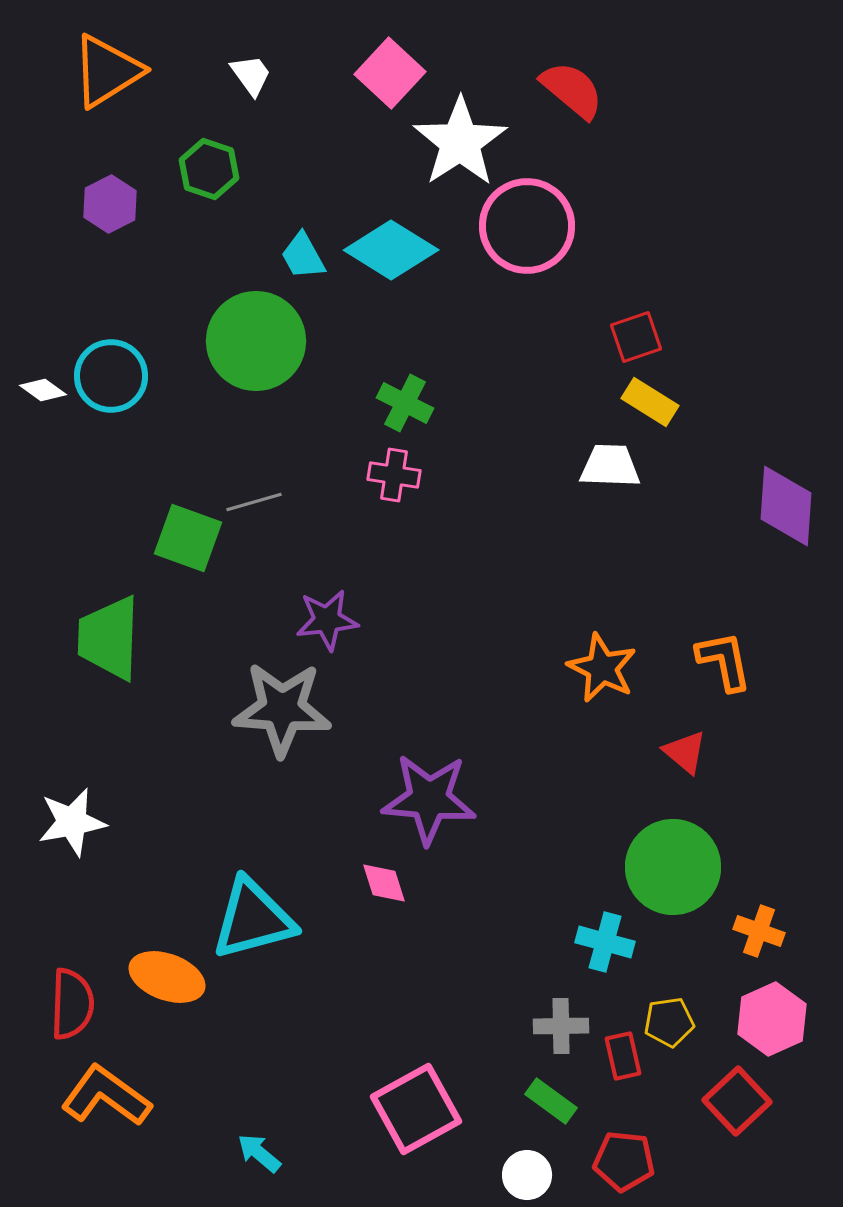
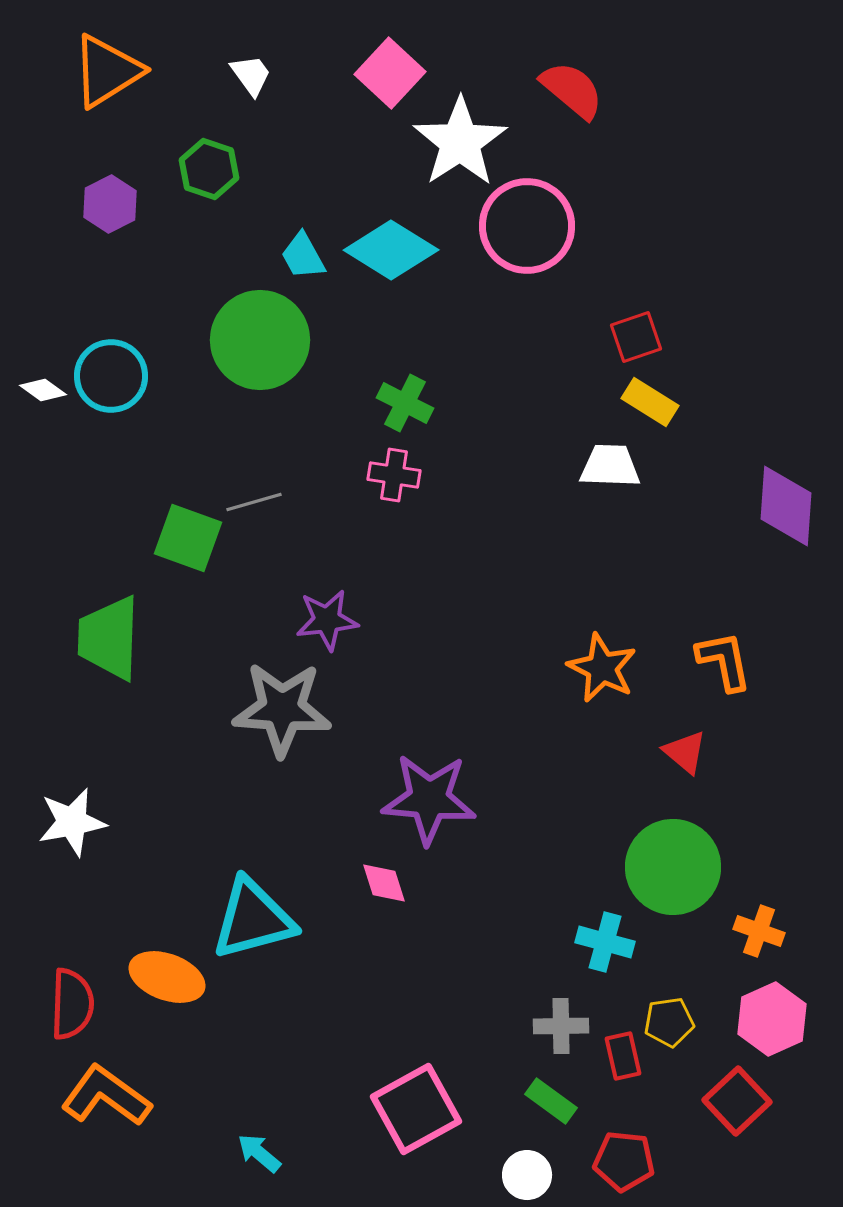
green circle at (256, 341): moved 4 px right, 1 px up
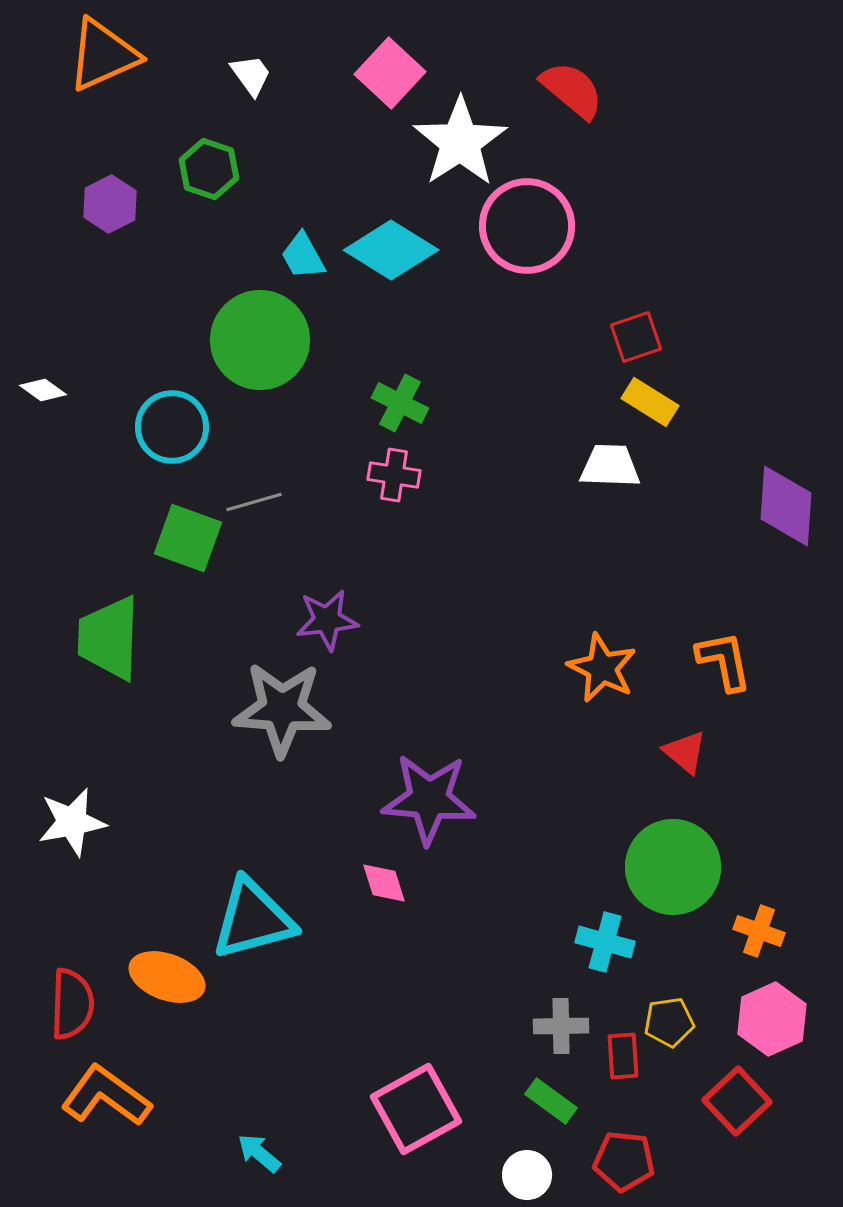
orange triangle at (107, 71): moved 4 px left, 16 px up; rotated 8 degrees clockwise
cyan circle at (111, 376): moved 61 px right, 51 px down
green cross at (405, 403): moved 5 px left
red rectangle at (623, 1056): rotated 9 degrees clockwise
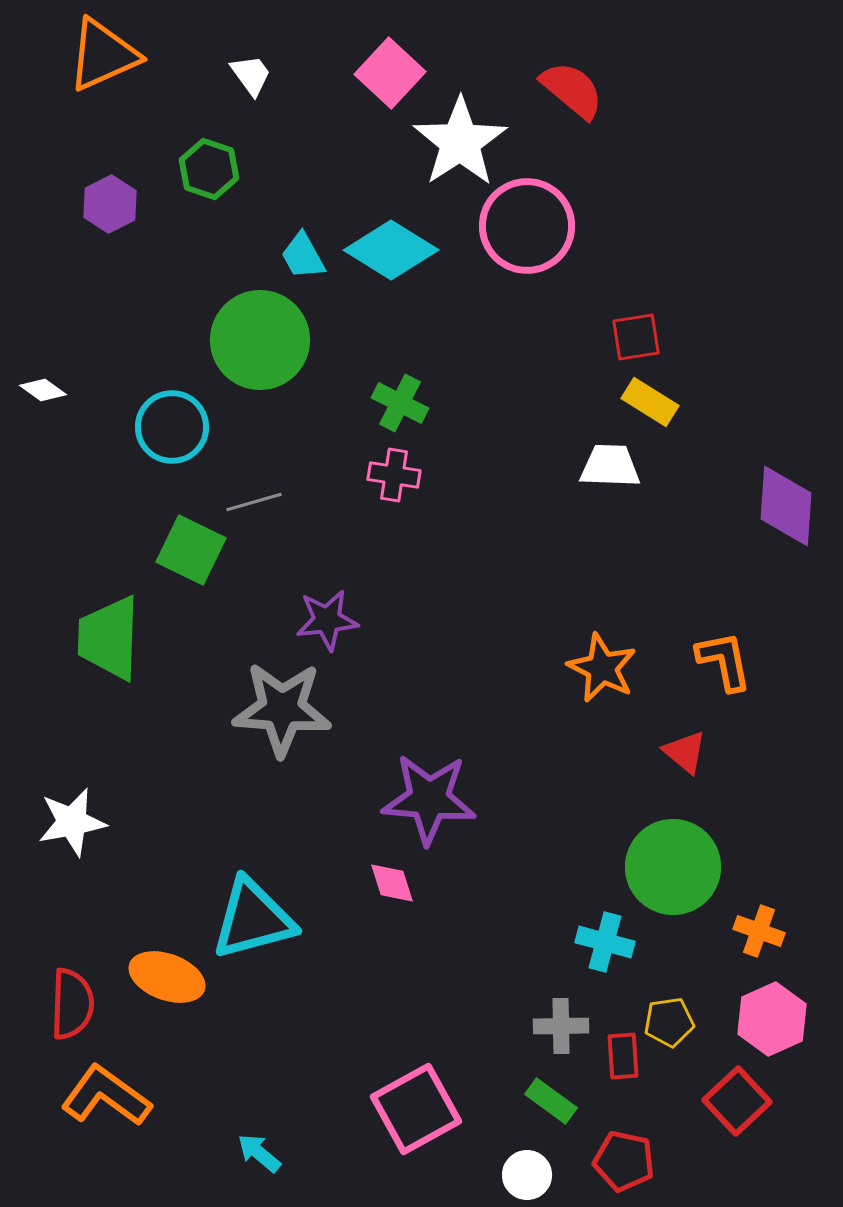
red square at (636, 337): rotated 10 degrees clockwise
green square at (188, 538): moved 3 px right, 12 px down; rotated 6 degrees clockwise
pink diamond at (384, 883): moved 8 px right
red pentagon at (624, 1161): rotated 6 degrees clockwise
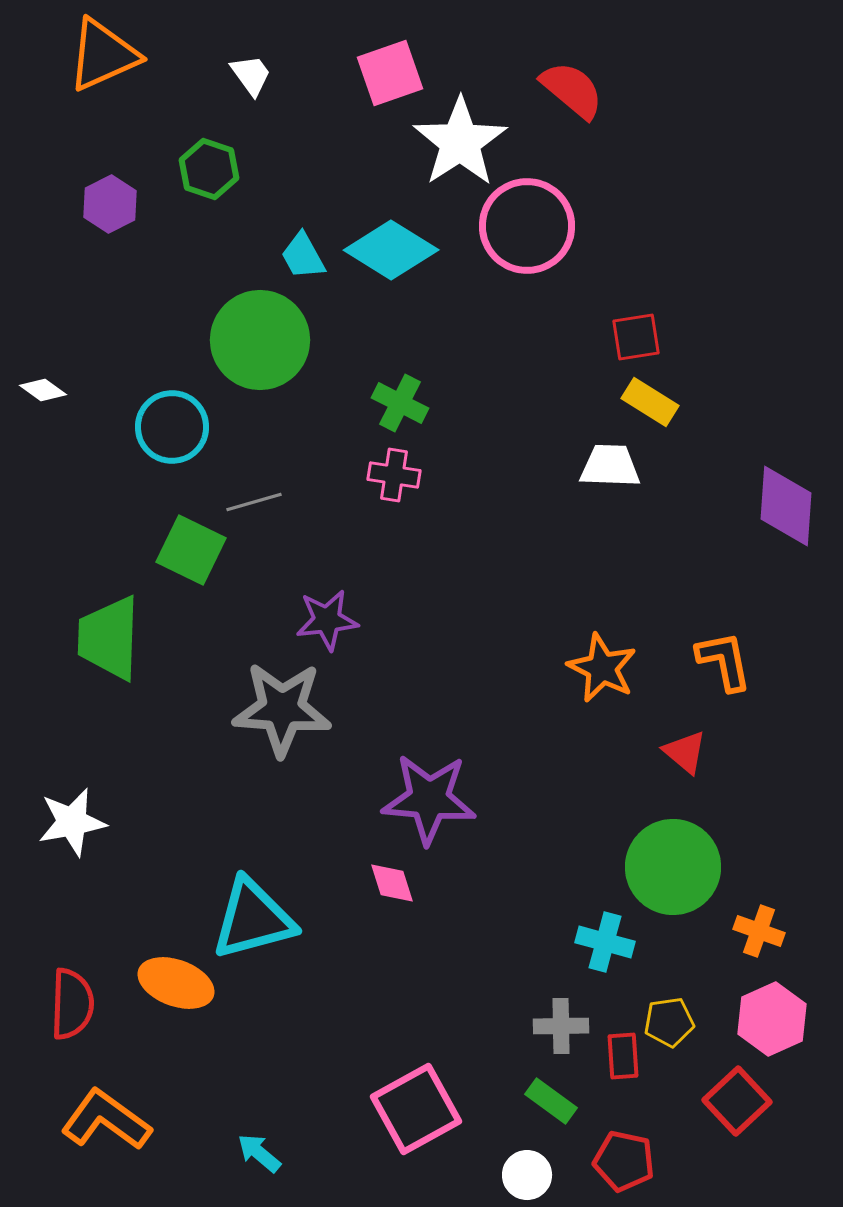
pink square at (390, 73): rotated 28 degrees clockwise
orange ellipse at (167, 977): moved 9 px right, 6 px down
orange L-shape at (106, 1096): moved 24 px down
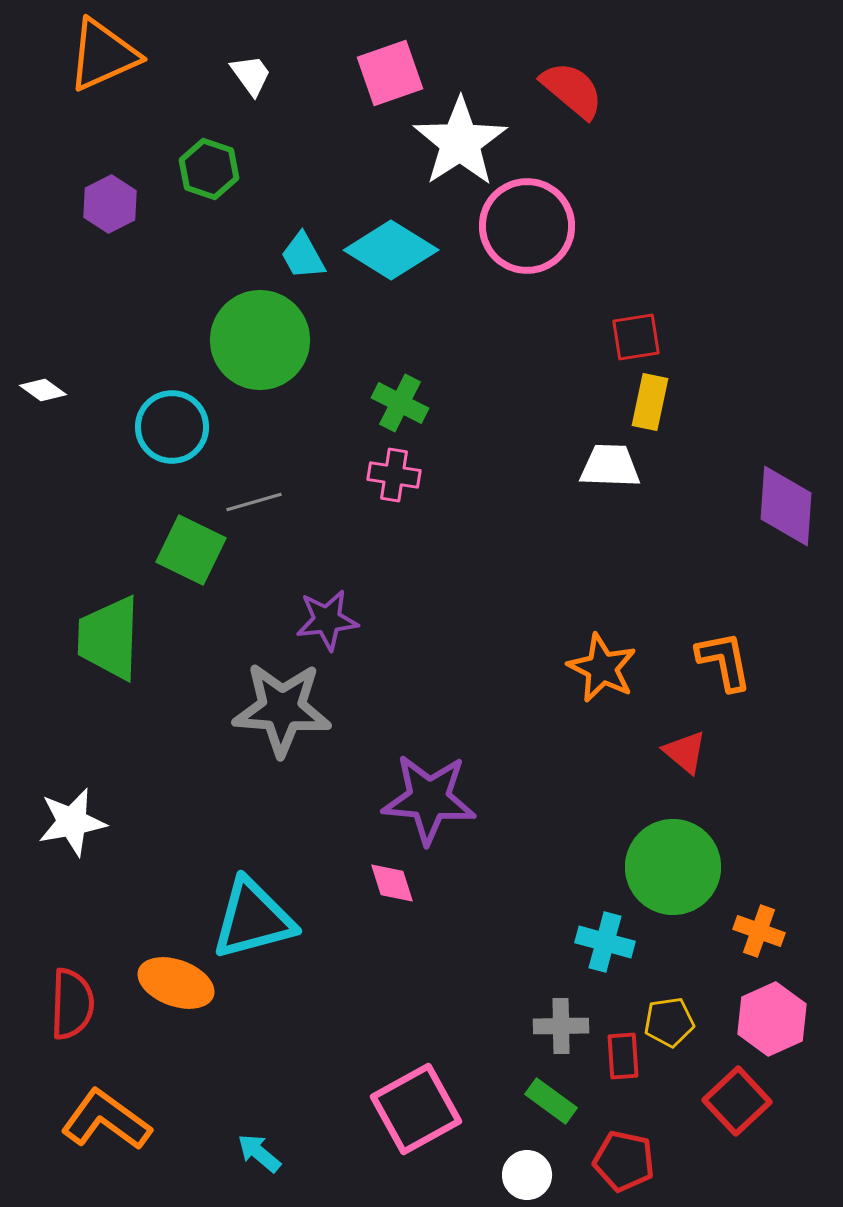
yellow rectangle at (650, 402): rotated 70 degrees clockwise
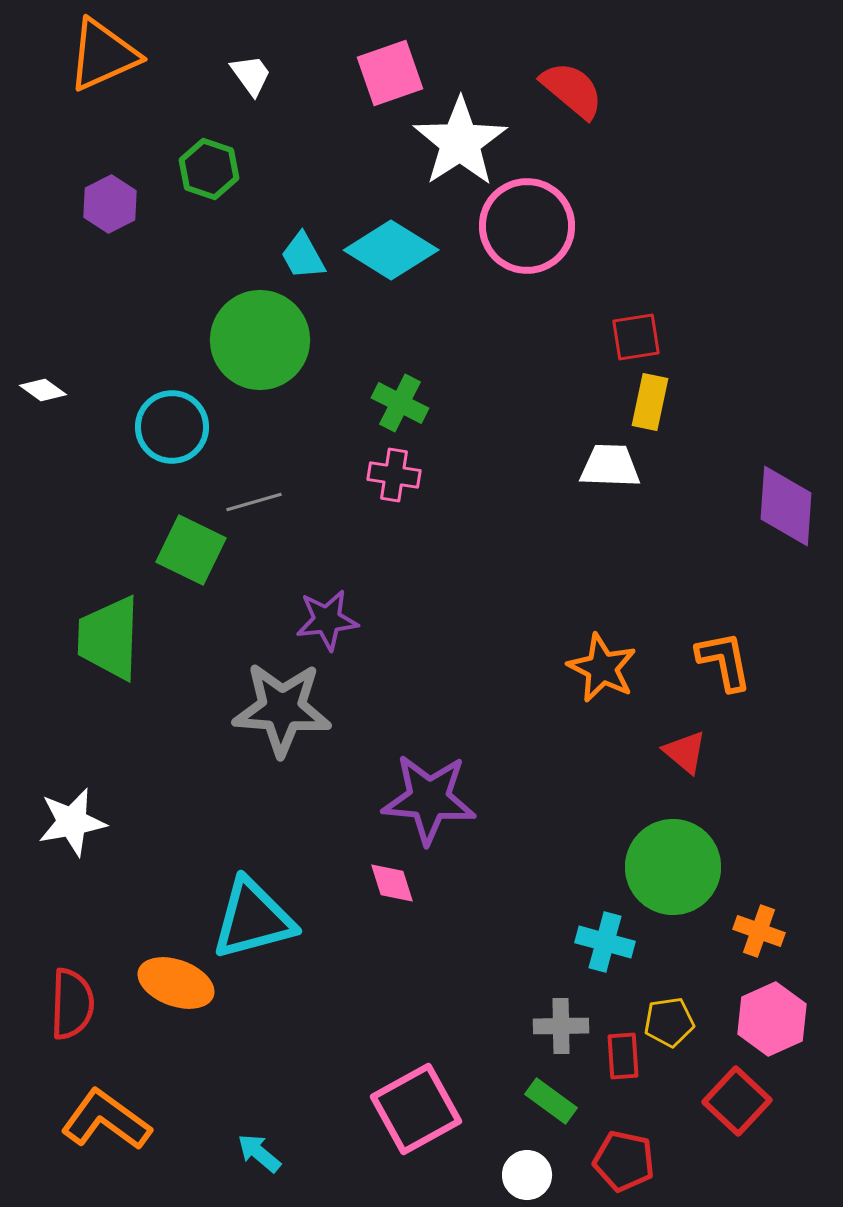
red square at (737, 1101): rotated 4 degrees counterclockwise
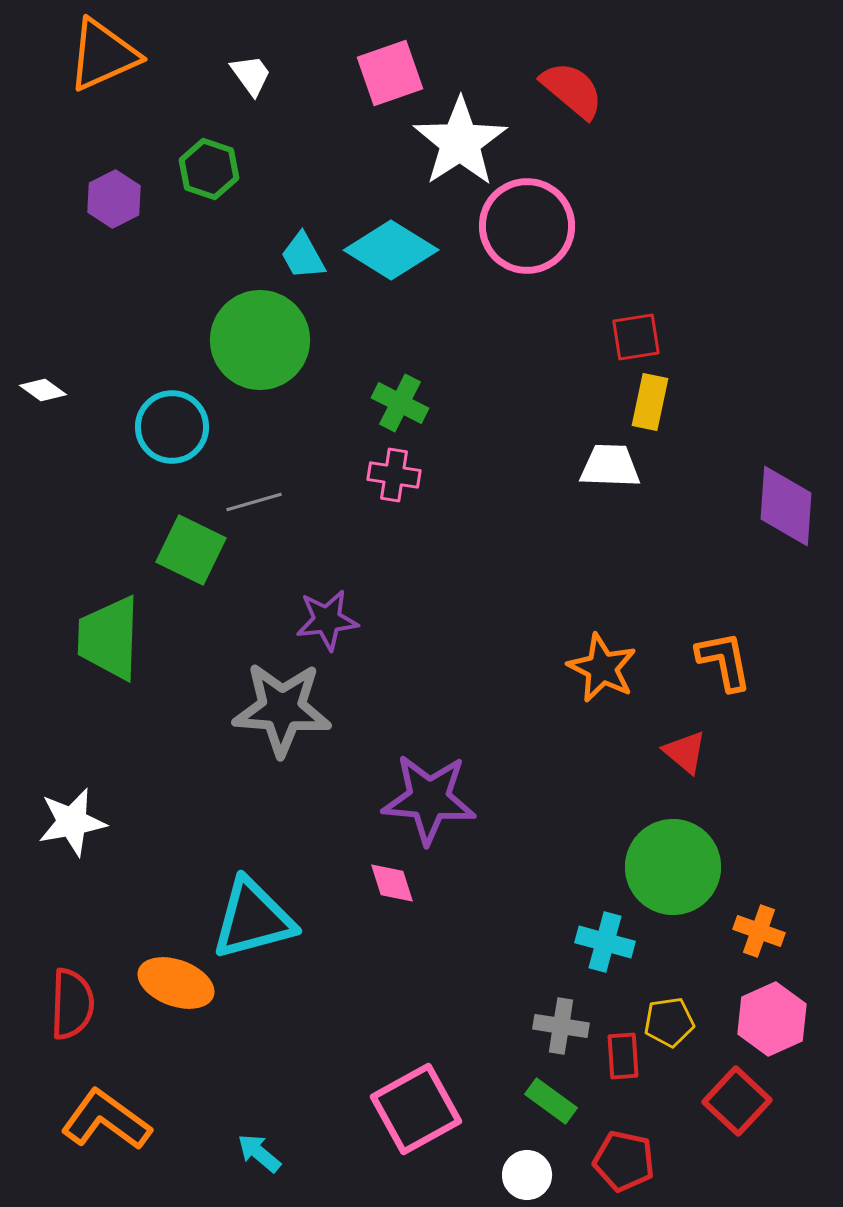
purple hexagon at (110, 204): moved 4 px right, 5 px up
gray cross at (561, 1026): rotated 10 degrees clockwise
